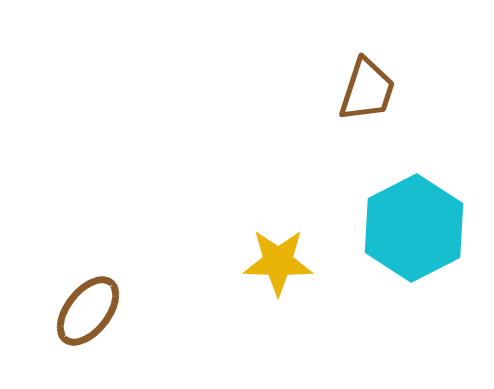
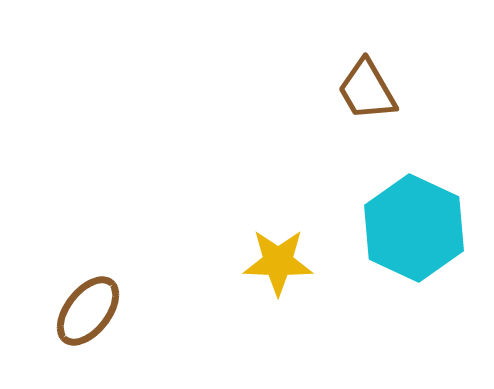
brown trapezoid: rotated 132 degrees clockwise
cyan hexagon: rotated 8 degrees counterclockwise
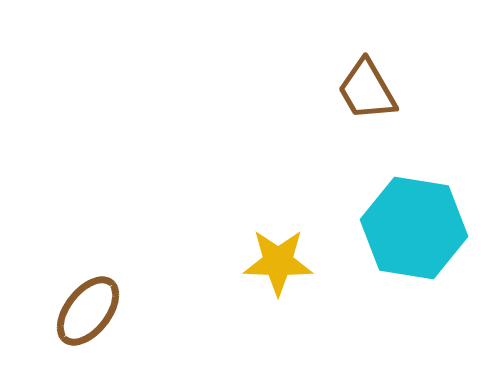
cyan hexagon: rotated 16 degrees counterclockwise
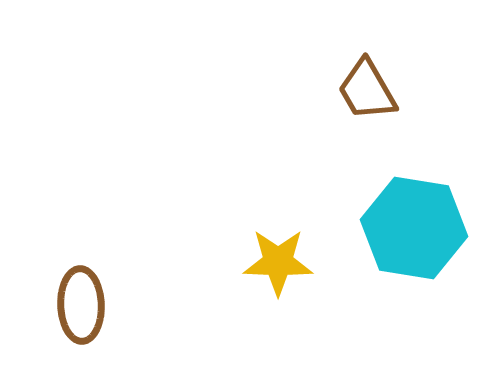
brown ellipse: moved 7 px left, 6 px up; rotated 40 degrees counterclockwise
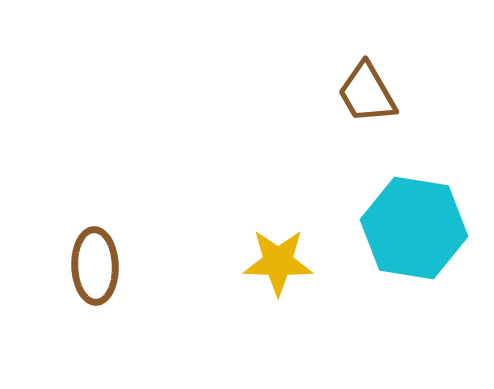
brown trapezoid: moved 3 px down
brown ellipse: moved 14 px right, 39 px up
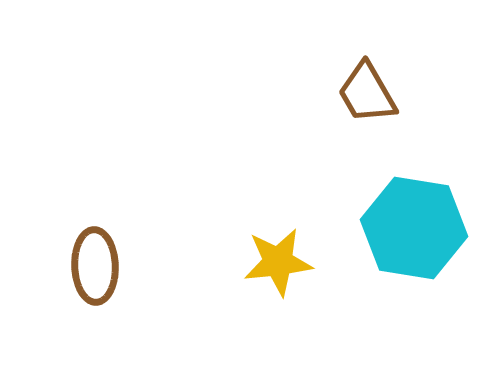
yellow star: rotated 8 degrees counterclockwise
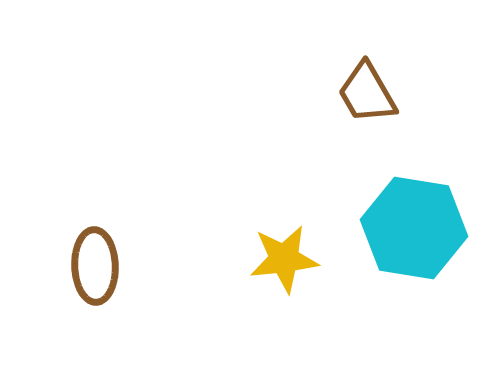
yellow star: moved 6 px right, 3 px up
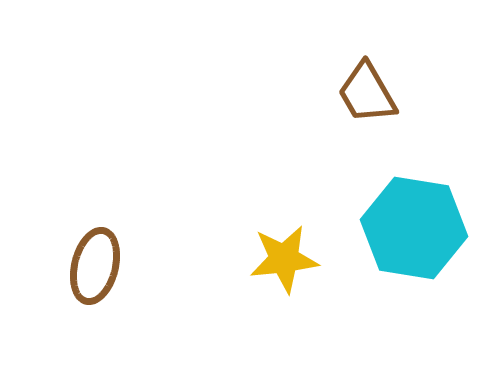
brown ellipse: rotated 16 degrees clockwise
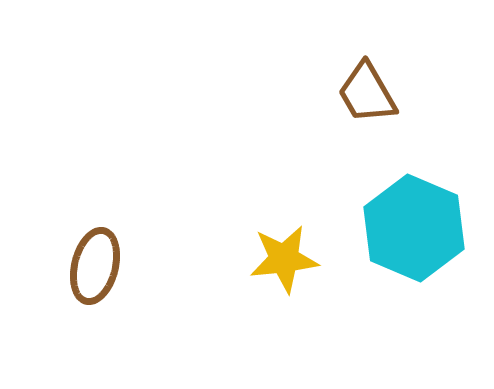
cyan hexagon: rotated 14 degrees clockwise
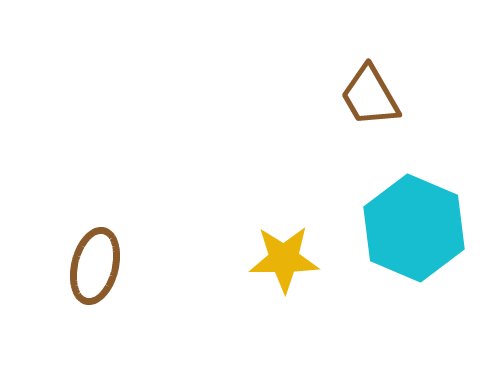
brown trapezoid: moved 3 px right, 3 px down
yellow star: rotated 6 degrees clockwise
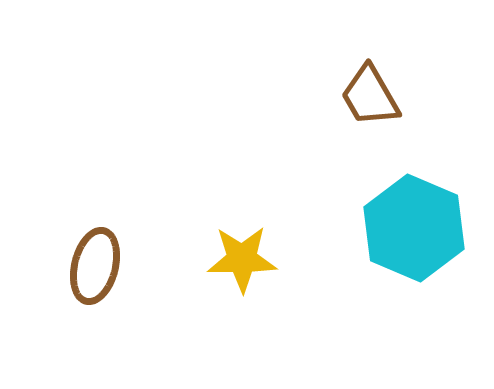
yellow star: moved 42 px left
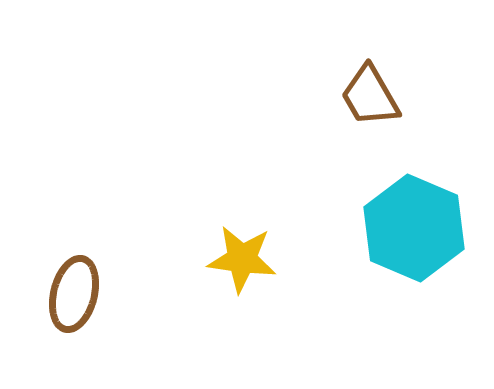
yellow star: rotated 8 degrees clockwise
brown ellipse: moved 21 px left, 28 px down
